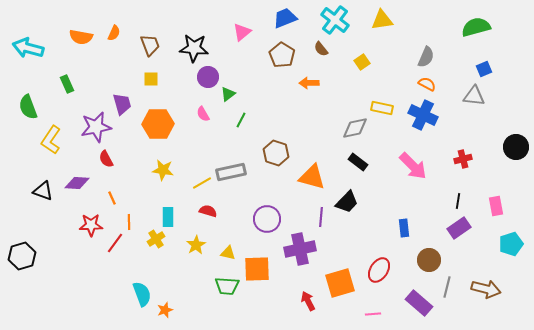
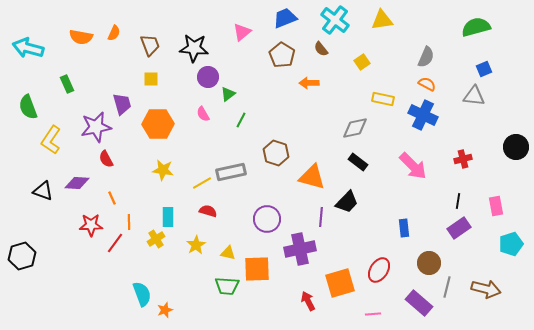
yellow rectangle at (382, 108): moved 1 px right, 9 px up
brown circle at (429, 260): moved 3 px down
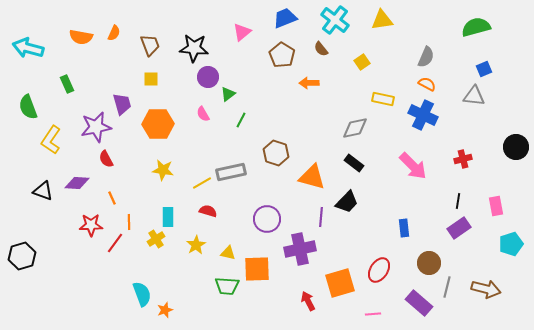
black rectangle at (358, 162): moved 4 px left, 1 px down
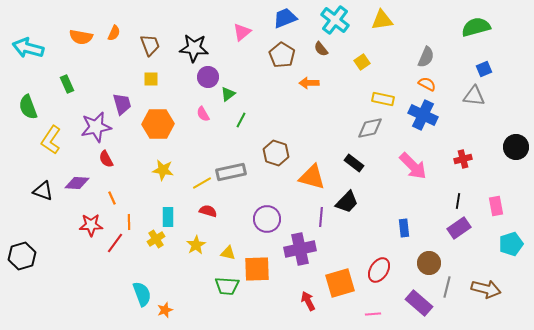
gray diamond at (355, 128): moved 15 px right
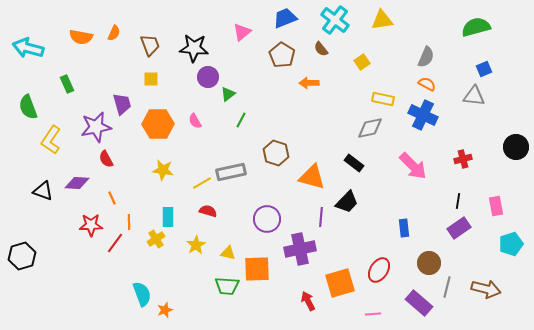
pink semicircle at (203, 114): moved 8 px left, 7 px down
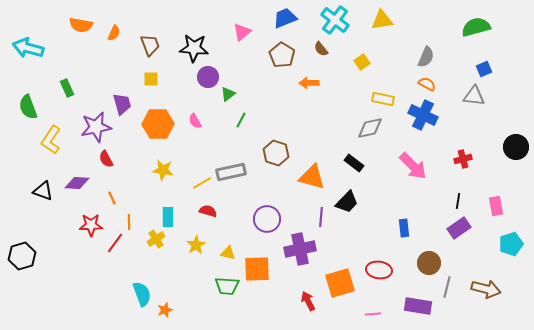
orange semicircle at (81, 37): moved 12 px up
green rectangle at (67, 84): moved 4 px down
red ellipse at (379, 270): rotated 65 degrees clockwise
purple rectangle at (419, 303): moved 1 px left, 3 px down; rotated 32 degrees counterclockwise
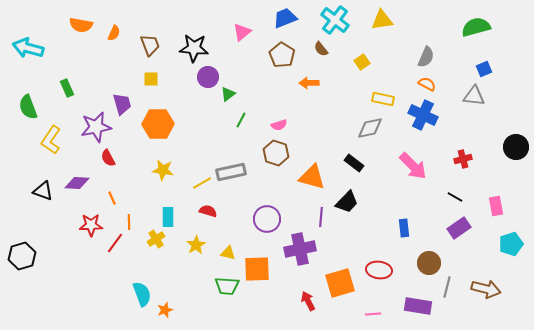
pink semicircle at (195, 121): moved 84 px right, 4 px down; rotated 77 degrees counterclockwise
red semicircle at (106, 159): moved 2 px right, 1 px up
black line at (458, 201): moved 3 px left, 4 px up; rotated 70 degrees counterclockwise
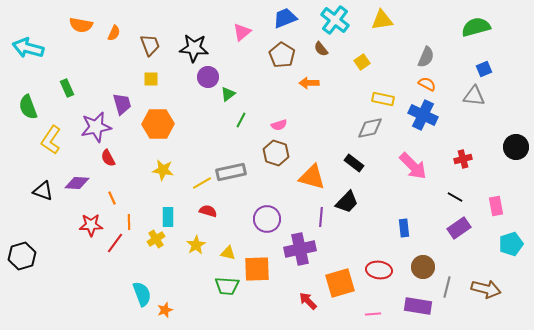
brown circle at (429, 263): moved 6 px left, 4 px down
red arrow at (308, 301): rotated 18 degrees counterclockwise
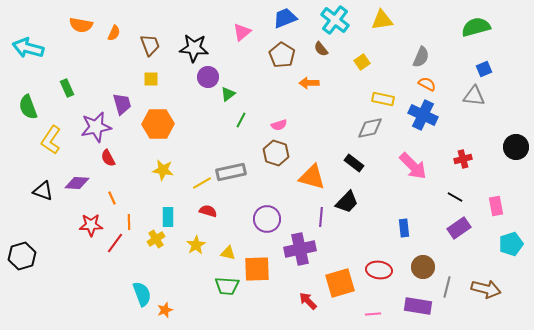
gray semicircle at (426, 57): moved 5 px left
